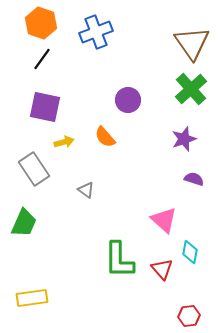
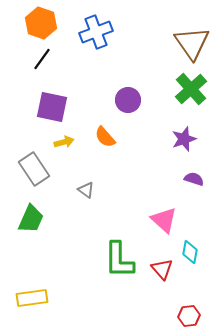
purple square: moved 7 px right
green trapezoid: moved 7 px right, 4 px up
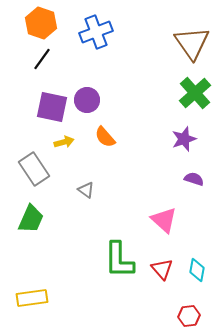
green cross: moved 4 px right, 4 px down
purple circle: moved 41 px left
cyan diamond: moved 7 px right, 18 px down
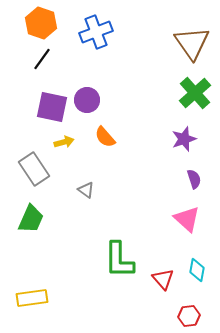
purple semicircle: rotated 54 degrees clockwise
pink triangle: moved 23 px right, 1 px up
red triangle: moved 1 px right, 10 px down
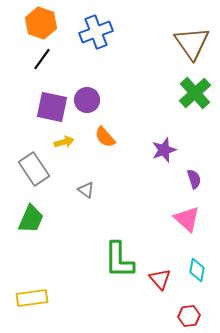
purple star: moved 20 px left, 11 px down
red triangle: moved 3 px left
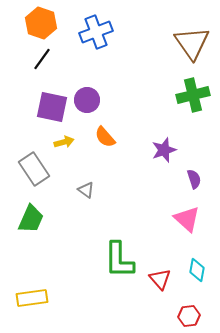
green cross: moved 2 px left, 2 px down; rotated 28 degrees clockwise
